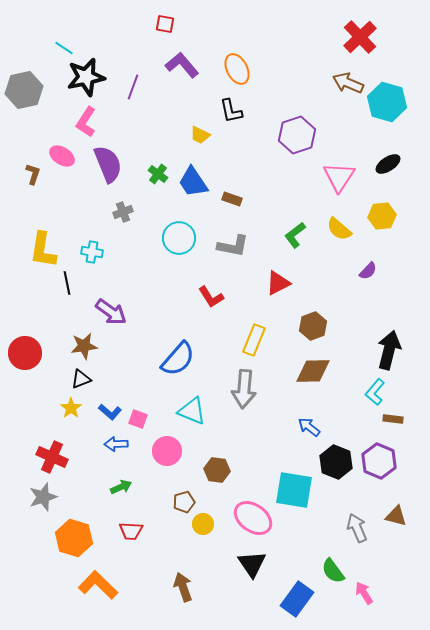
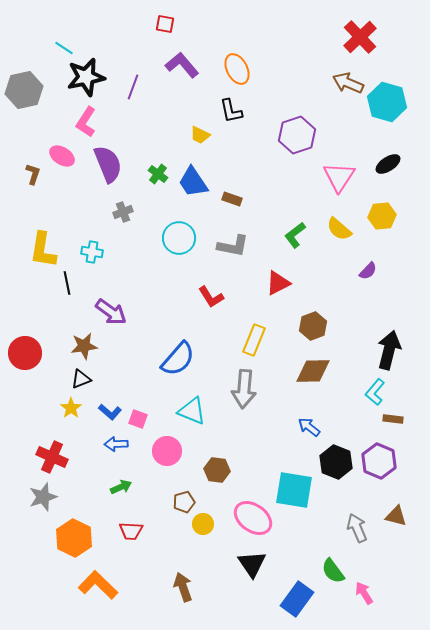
orange hexagon at (74, 538): rotated 9 degrees clockwise
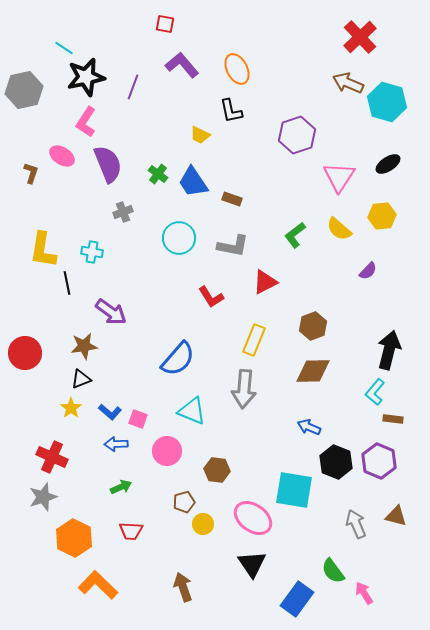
brown L-shape at (33, 174): moved 2 px left, 1 px up
red triangle at (278, 283): moved 13 px left, 1 px up
blue arrow at (309, 427): rotated 15 degrees counterclockwise
gray arrow at (357, 528): moved 1 px left, 4 px up
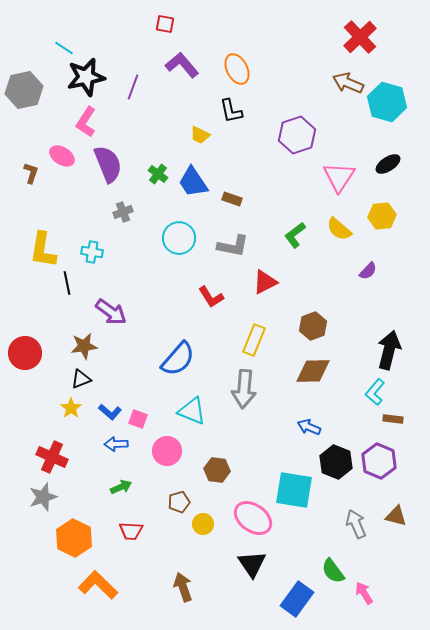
brown pentagon at (184, 502): moved 5 px left
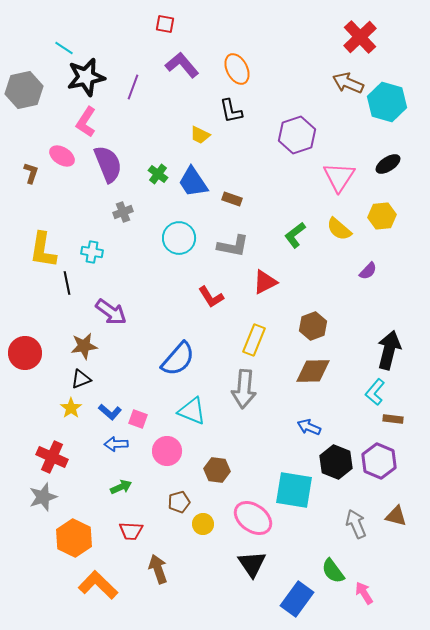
brown arrow at (183, 587): moved 25 px left, 18 px up
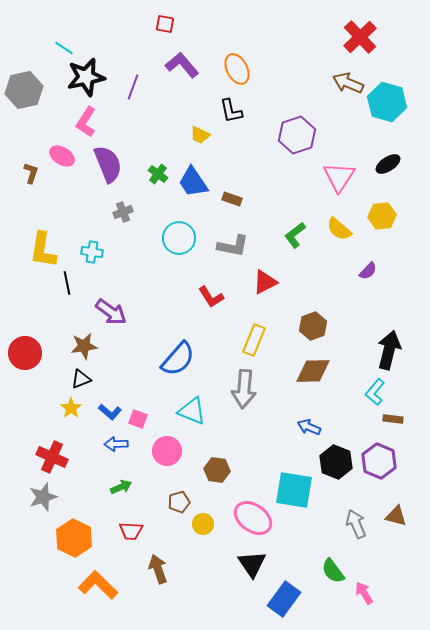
blue rectangle at (297, 599): moved 13 px left
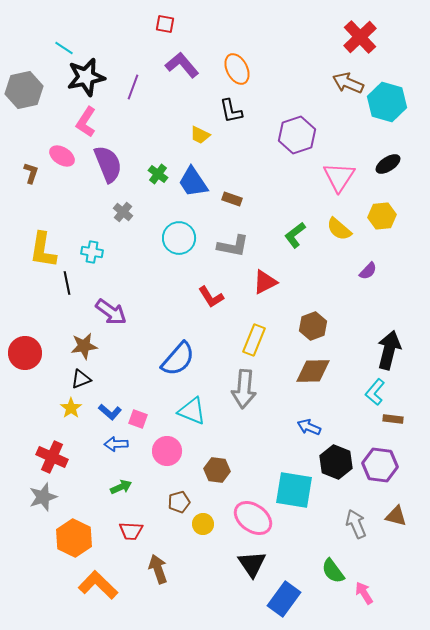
gray cross at (123, 212): rotated 30 degrees counterclockwise
purple hexagon at (379, 461): moved 1 px right, 4 px down; rotated 16 degrees counterclockwise
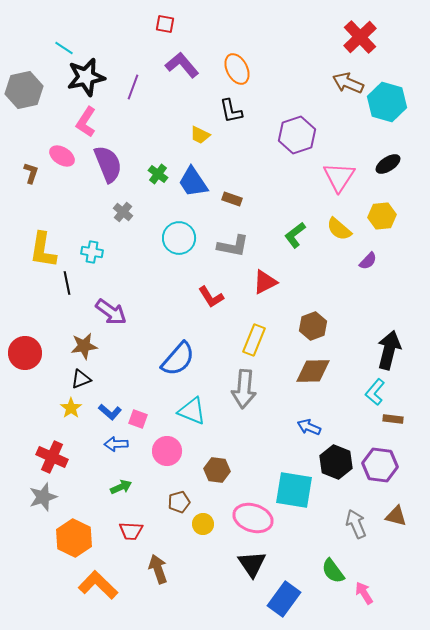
purple semicircle at (368, 271): moved 10 px up
pink ellipse at (253, 518): rotated 18 degrees counterclockwise
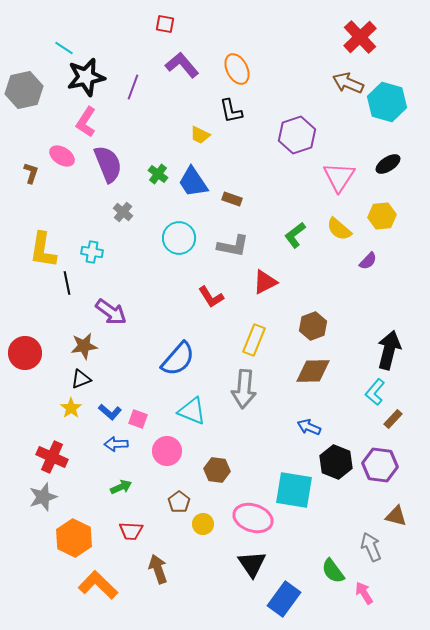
brown rectangle at (393, 419): rotated 54 degrees counterclockwise
brown pentagon at (179, 502): rotated 20 degrees counterclockwise
gray arrow at (356, 524): moved 15 px right, 23 px down
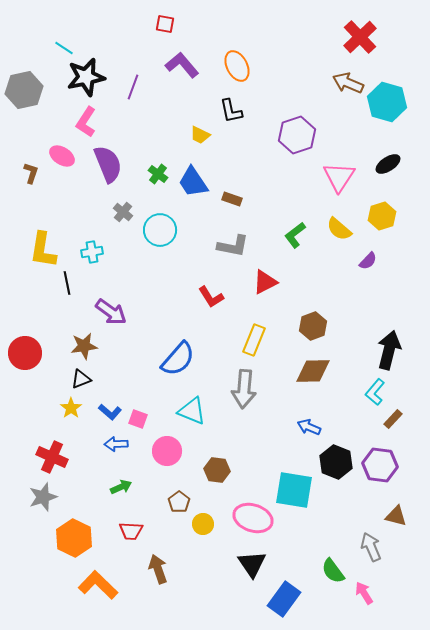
orange ellipse at (237, 69): moved 3 px up
yellow hexagon at (382, 216): rotated 12 degrees counterclockwise
cyan circle at (179, 238): moved 19 px left, 8 px up
cyan cross at (92, 252): rotated 20 degrees counterclockwise
